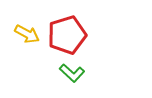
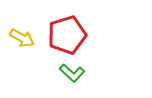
yellow arrow: moved 5 px left, 4 px down
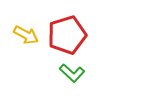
yellow arrow: moved 4 px right, 3 px up
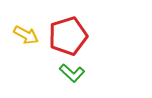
red pentagon: moved 1 px right, 1 px down
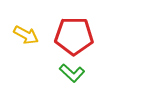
red pentagon: moved 6 px right; rotated 18 degrees clockwise
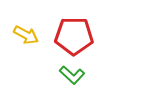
green L-shape: moved 2 px down
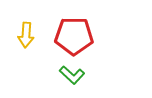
yellow arrow: rotated 65 degrees clockwise
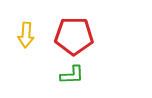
green L-shape: rotated 45 degrees counterclockwise
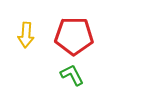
green L-shape: rotated 115 degrees counterclockwise
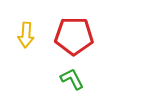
green L-shape: moved 4 px down
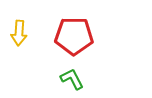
yellow arrow: moved 7 px left, 2 px up
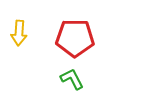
red pentagon: moved 1 px right, 2 px down
